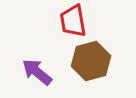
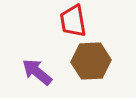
brown hexagon: rotated 12 degrees clockwise
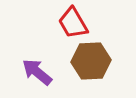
red trapezoid: moved 2 px down; rotated 20 degrees counterclockwise
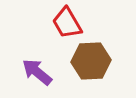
red trapezoid: moved 6 px left
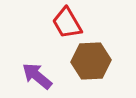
purple arrow: moved 4 px down
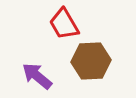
red trapezoid: moved 3 px left, 1 px down
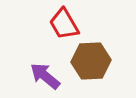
purple arrow: moved 8 px right
